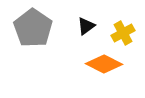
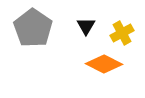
black triangle: rotated 24 degrees counterclockwise
yellow cross: moved 1 px left
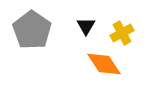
gray pentagon: moved 1 px left, 2 px down
orange diamond: rotated 30 degrees clockwise
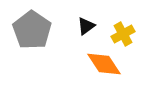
black triangle: rotated 24 degrees clockwise
yellow cross: moved 1 px right, 1 px down
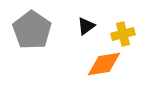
yellow cross: rotated 15 degrees clockwise
orange diamond: rotated 66 degrees counterclockwise
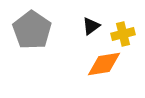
black triangle: moved 5 px right
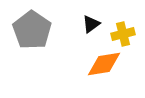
black triangle: moved 2 px up
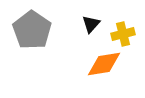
black triangle: rotated 12 degrees counterclockwise
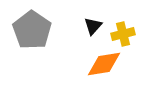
black triangle: moved 2 px right, 2 px down
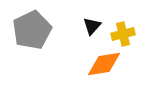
black triangle: moved 1 px left
gray pentagon: rotated 12 degrees clockwise
